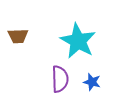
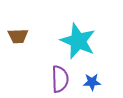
cyan star: rotated 6 degrees counterclockwise
blue star: rotated 18 degrees counterclockwise
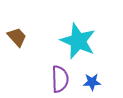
brown trapezoid: moved 1 px left, 1 px down; rotated 130 degrees counterclockwise
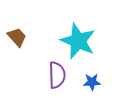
purple semicircle: moved 3 px left, 4 px up
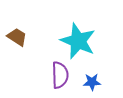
brown trapezoid: rotated 15 degrees counterclockwise
purple semicircle: moved 3 px right
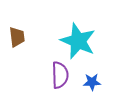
brown trapezoid: rotated 50 degrees clockwise
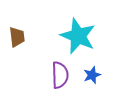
cyan star: moved 5 px up
blue star: moved 7 px up; rotated 18 degrees counterclockwise
